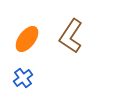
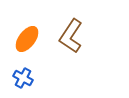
blue cross: rotated 24 degrees counterclockwise
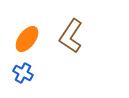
blue cross: moved 5 px up
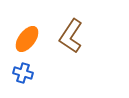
blue cross: rotated 12 degrees counterclockwise
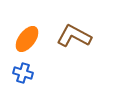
brown L-shape: moved 3 px right; rotated 84 degrees clockwise
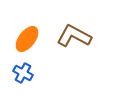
blue cross: rotated 12 degrees clockwise
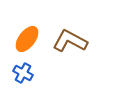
brown L-shape: moved 4 px left, 5 px down
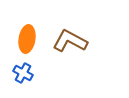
orange ellipse: rotated 28 degrees counterclockwise
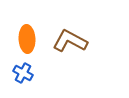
orange ellipse: rotated 12 degrees counterclockwise
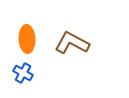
brown L-shape: moved 2 px right, 2 px down
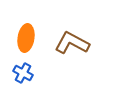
orange ellipse: moved 1 px left, 1 px up; rotated 12 degrees clockwise
